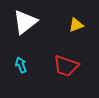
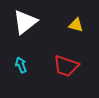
yellow triangle: rotated 35 degrees clockwise
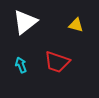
red trapezoid: moved 9 px left, 4 px up
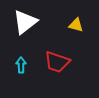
cyan arrow: rotated 21 degrees clockwise
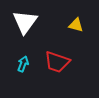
white triangle: rotated 16 degrees counterclockwise
cyan arrow: moved 2 px right, 1 px up; rotated 21 degrees clockwise
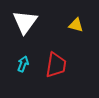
red trapezoid: moved 1 px left, 3 px down; rotated 100 degrees counterclockwise
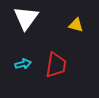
white triangle: moved 1 px right, 4 px up
cyan arrow: rotated 56 degrees clockwise
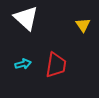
white triangle: rotated 24 degrees counterclockwise
yellow triangle: moved 7 px right; rotated 42 degrees clockwise
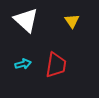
white triangle: moved 2 px down
yellow triangle: moved 11 px left, 4 px up
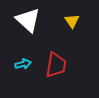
white triangle: moved 2 px right
